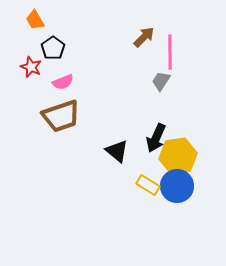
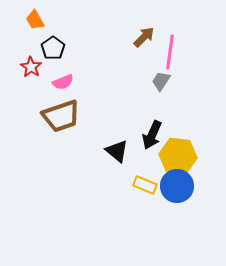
pink line: rotated 8 degrees clockwise
red star: rotated 10 degrees clockwise
black arrow: moved 4 px left, 3 px up
yellow hexagon: rotated 15 degrees clockwise
yellow rectangle: moved 3 px left; rotated 10 degrees counterclockwise
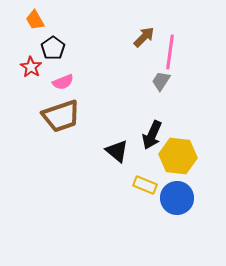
blue circle: moved 12 px down
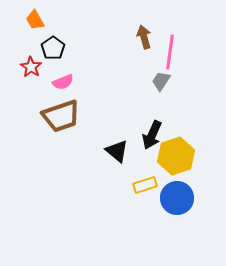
brown arrow: rotated 60 degrees counterclockwise
yellow hexagon: moved 2 px left; rotated 24 degrees counterclockwise
yellow rectangle: rotated 40 degrees counterclockwise
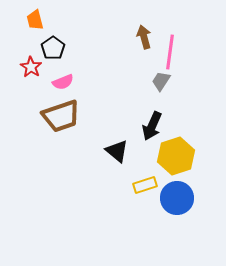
orange trapezoid: rotated 15 degrees clockwise
black arrow: moved 9 px up
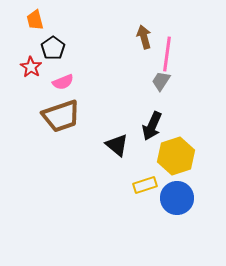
pink line: moved 3 px left, 2 px down
black triangle: moved 6 px up
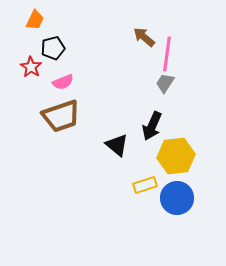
orange trapezoid: rotated 140 degrees counterclockwise
brown arrow: rotated 35 degrees counterclockwise
black pentagon: rotated 20 degrees clockwise
gray trapezoid: moved 4 px right, 2 px down
yellow hexagon: rotated 12 degrees clockwise
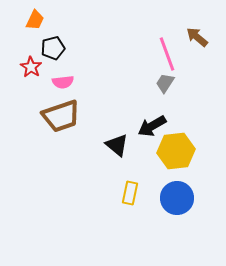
brown arrow: moved 53 px right
pink line: rotated 28 degrees counterclockwise
pink semicircle: rotated 15 degrees clockwise
black arrow: rotated 36 degrees clockwise
yellow hexagon: moved 5 px up
yellow rectangle: moved 15 px left, 8 px down; rotated 60 degrees counterclockwise
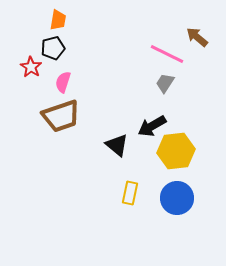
orange trapezoid: moved 23 px right; rotated 15 degrees counterclockwise
pink line: rotated 44 degrees counterclockwise
pink semicircle: rotated 115 degrees clockwise
